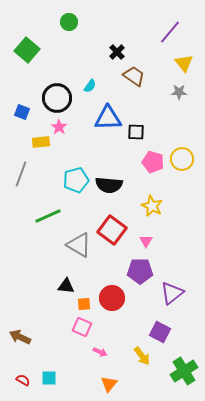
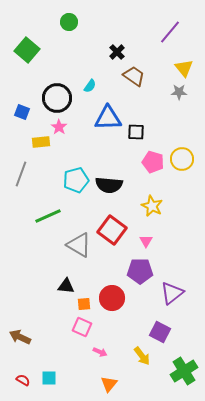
yellow triangle: moved 5 px down
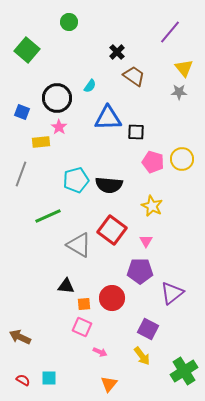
purple square: moved 12 px left, 3 px up
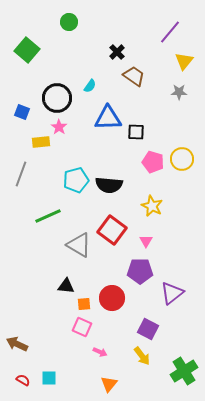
yellow triangle: moved 7 px up; rotated 18 degrees clockwise
brown arrow: moved 3 px left, 7 px down
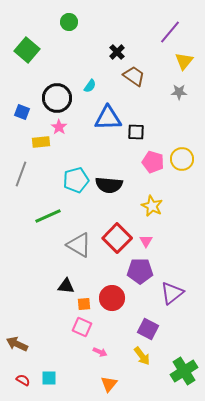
red square: moved 5 px right, 8 px down; rotated 8 degrees clockwise
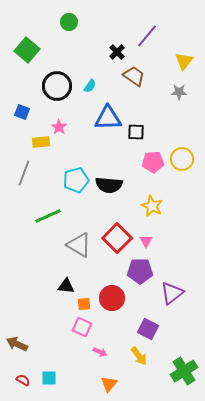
purple line: moved 23 px left, 4 px down
black circle: moved 12 px up
pink pentagon: rotated 20 degrees counterclockwise
gray line: moved 3 px right, 1 px up
yellow arrow: moved 3 px left
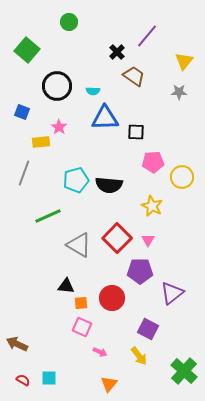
cyan semicircle: moved 3 px right, 5 px down; rotated 56 degrees clockwise
blue triangle: moved 3 px left
yellow circle: moved 18 px down
pink triangle: moved 2 px right, 1 px up
orange square: moved 3 px left, 1 px up
green cross: rotated 16 degrees counterclockwise
